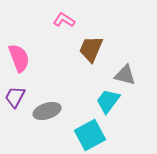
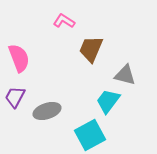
pink L-shape: moved 1 px down
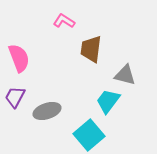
brown trapezoid: rotated 16 degrees counterclockwise
cyan square: moved 1 px left; rotated 12 degrees counterclockwise
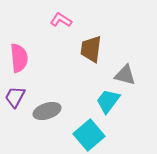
pink L-shape: moved 3 px left, 1 px up
pink semicircle: rotated 16 degrees clockwise
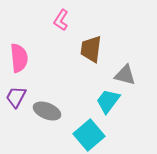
pink L-shape: rotated 90 degrees counterclockwise
purple trapezoid: moved 1 px right
gray ellipse: rotated 40 degrees clockwise
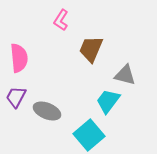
brown trapezoid: rotated 16 degrees clockwise
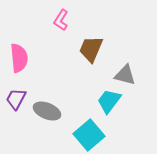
purple trapezoid: moved 2 px down
cyan trapezoid: moved 1 px right
